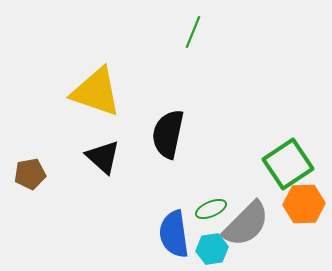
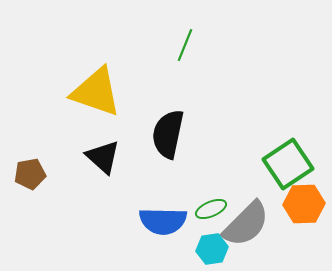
green line: moved 8 px left, 13 px down
blue semicircle: moved 11 px left, 13 px up; rotated 81 degrees counterclockwise
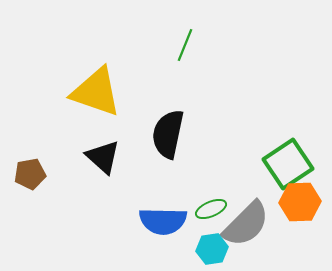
orange hexagon: moved 4 px left, 2 px up
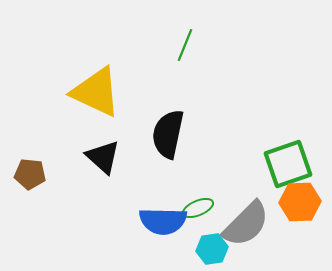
yellow triangle: rotated 6 degrees clockwise
green square: rotated 15 degrees clockwise
brown pentagon: rotated 16 degrees clockwise
green ellipse: moved 13 px left, 1 px up
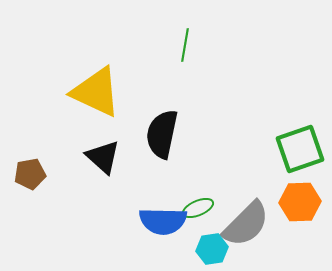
green line: rotated 12 degrees counterclockwise
black semicircle: moved 6 px left
green square: moved 12 px right, 15 px up
brown pentagon: rotated 16 degrees counterclockwise
